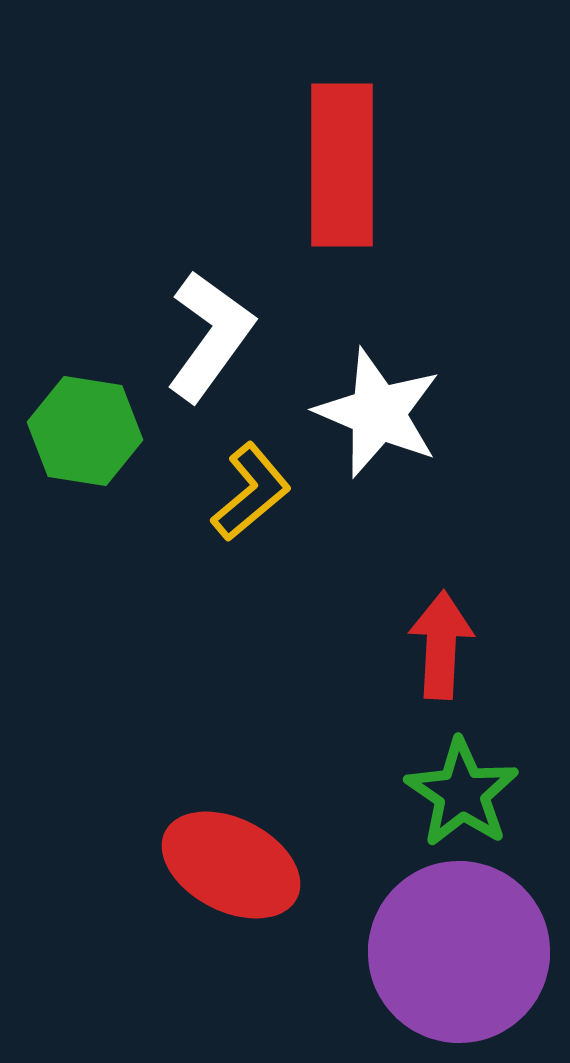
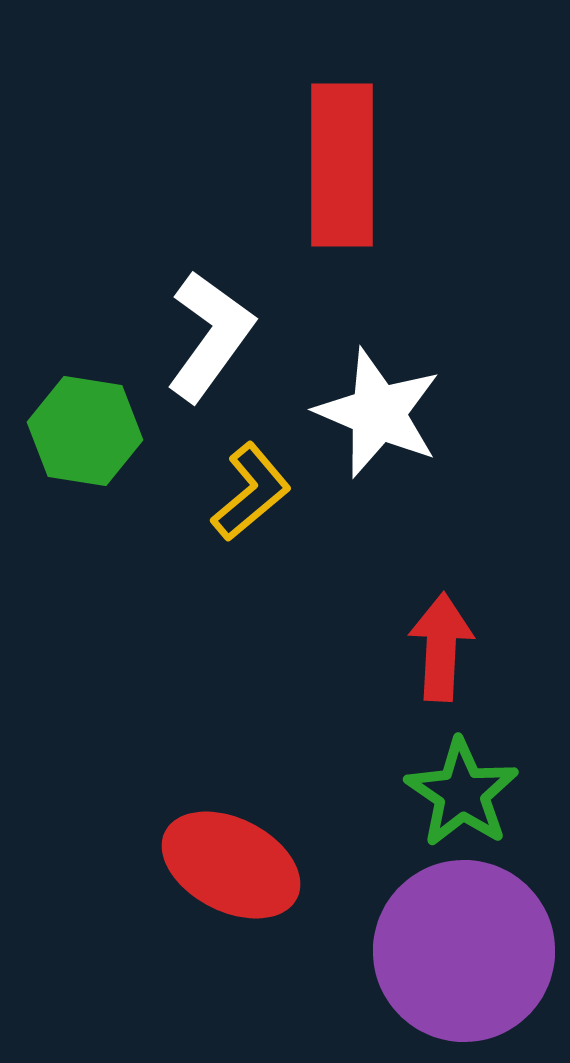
red arrow: moved 2 px down
purple circle: moved 5 px right, 1 px up
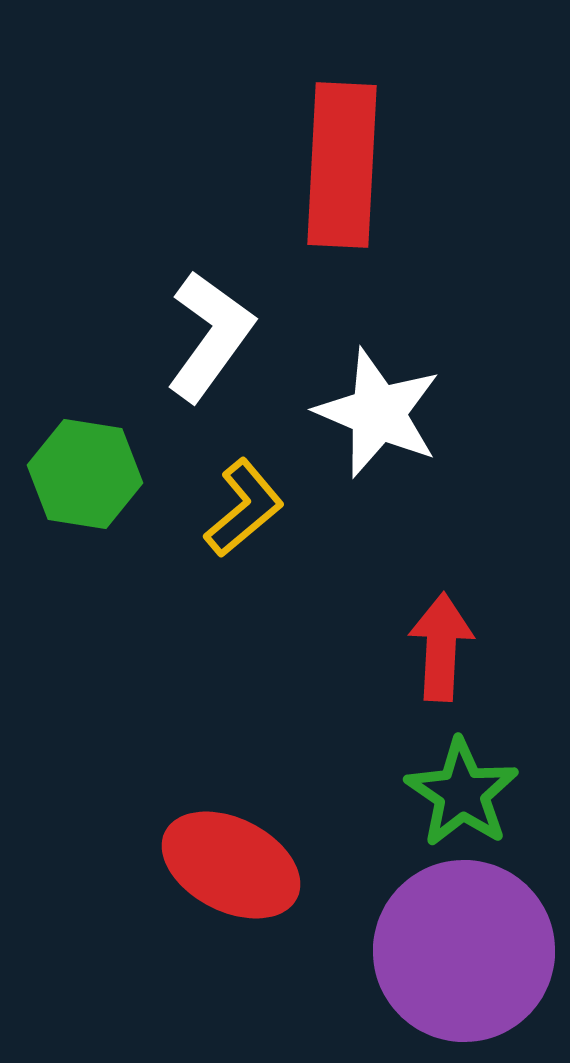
red rectangle: rotated 3 degrees clockwise
green hexagon: moved 43 px down
yellow L-shape: moved 7 px left, 16 px down
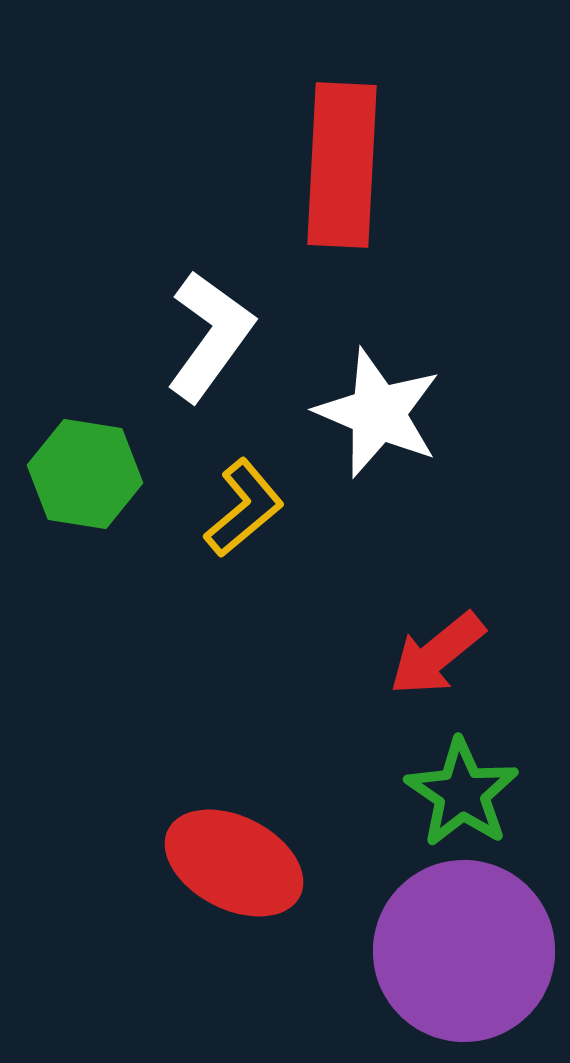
red arrow: moved 4 px left, 7 px down; rotated 132 degrees counterclockwise
red ellipse: moved 3 px right, 2 px up
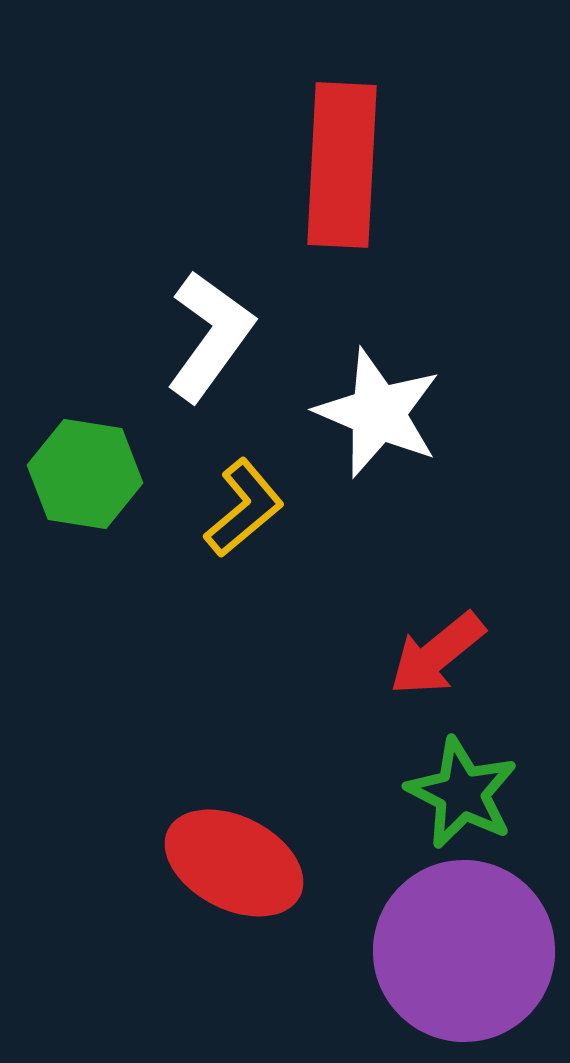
green star: rotated 7 degrees counterclockwise
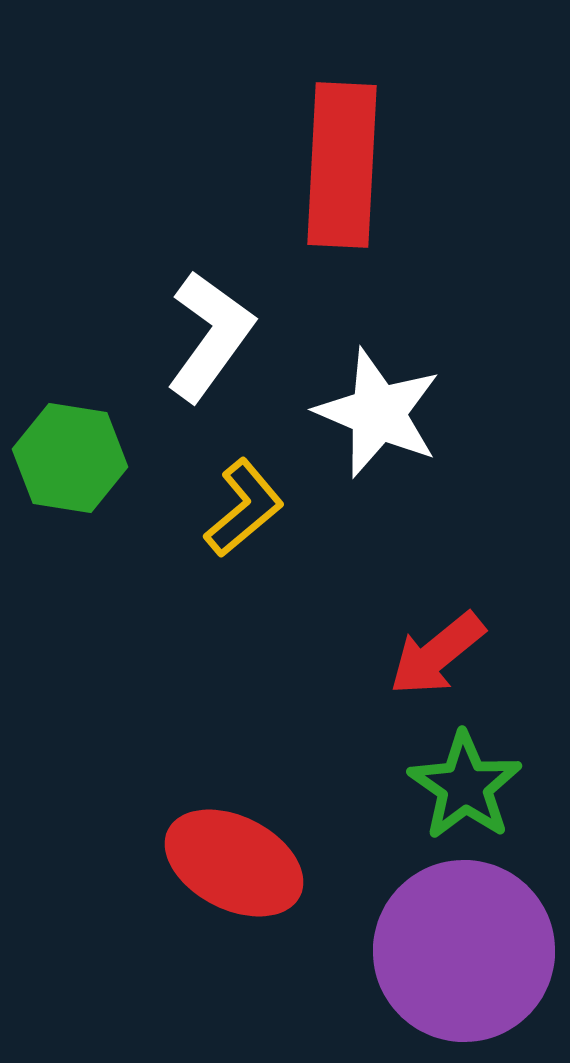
green hexagon: moved 15 px left, 16 px up
green star: moved 3 px right, 7 px up; rotated 8 degrees clockwise
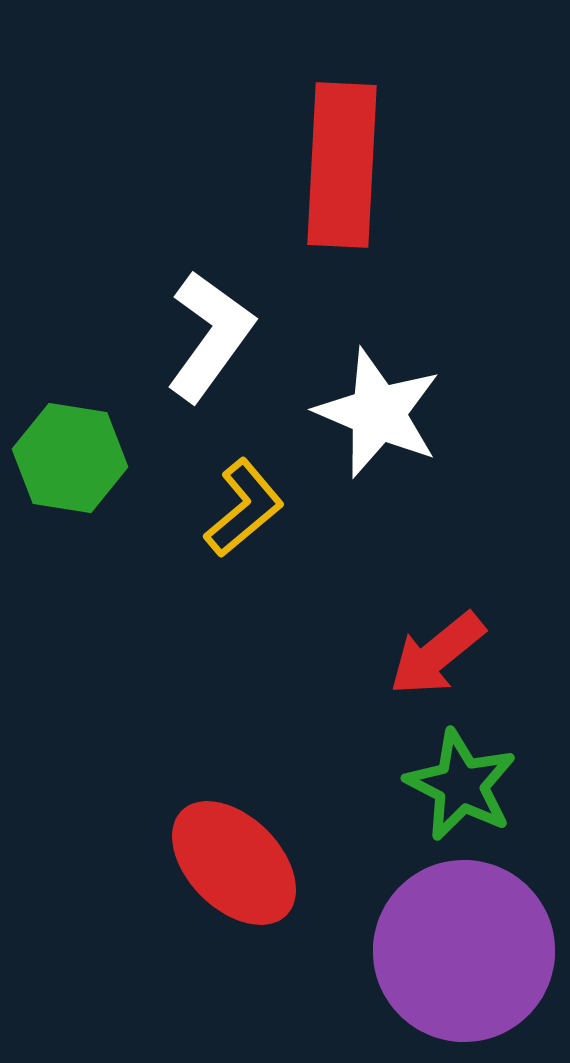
green star: moved 4 px left, 1 px up; rotated 8 degrees counterclockwise
red ellipse: rotated 18 degrees clockwise
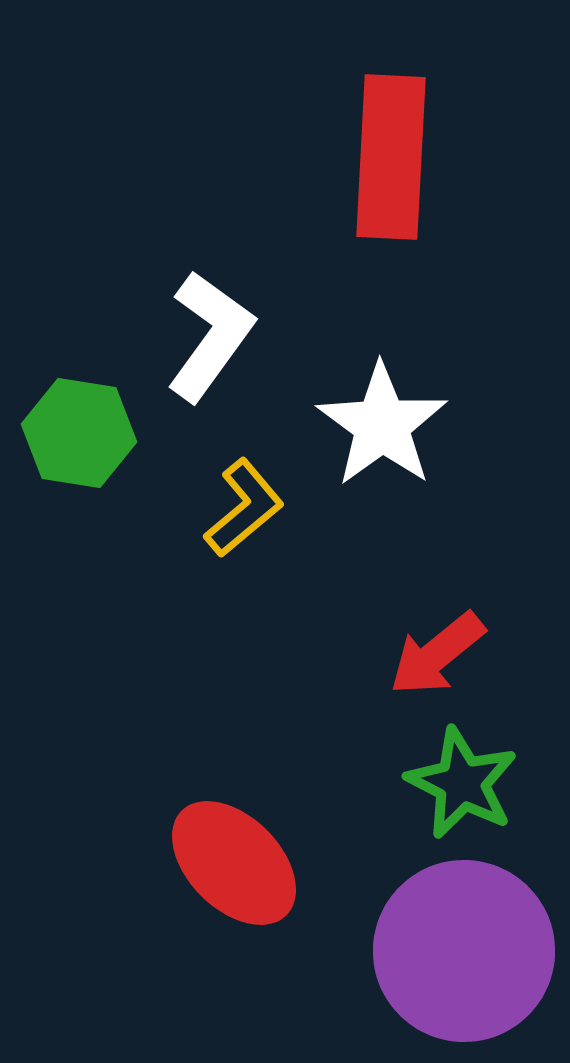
red rectangle: moved 49 px right, 8 px up
white star: moved 4 px right, 12 px down; rotated 13 degrees clockwise
green hexagon: moved 9 px right, 25 px up
green star: moved 1 px right, 2 px up
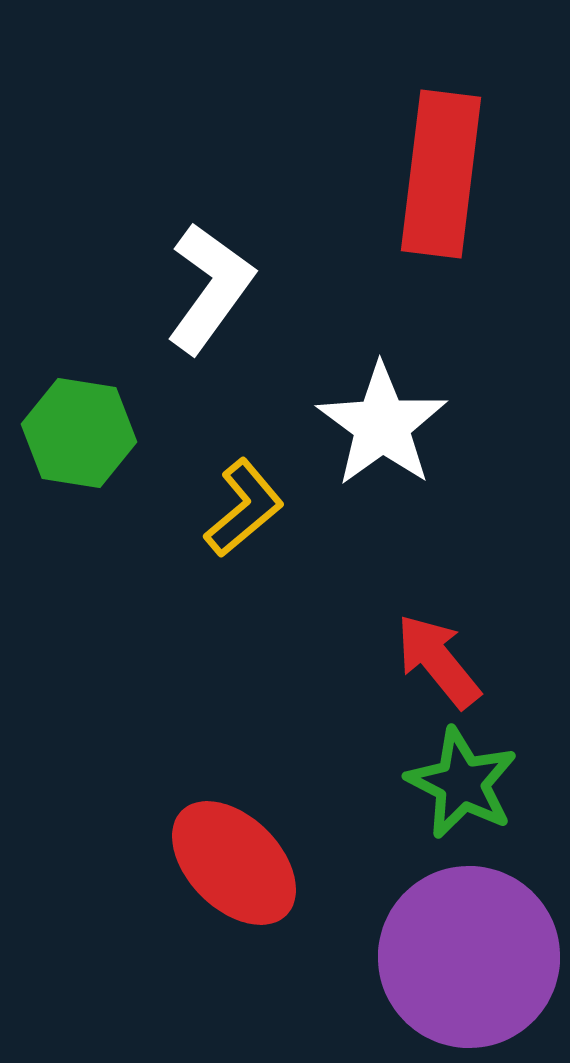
red rectangle: moved 50 px right, 17 px down; rotated 4 degrees clockwise
white L-shape: moved 48 px up
red arrow: moved 1 px right, 7 px down; rotated 90 degrees clockwise
purple circle: moved 5 px right, 6 px down
